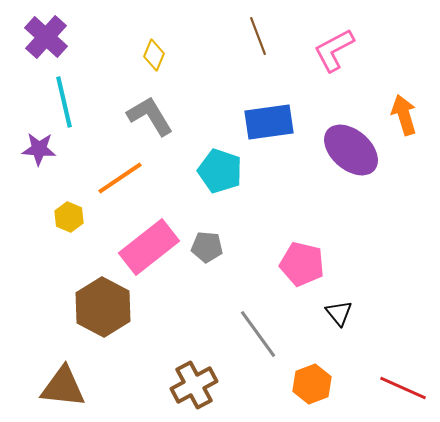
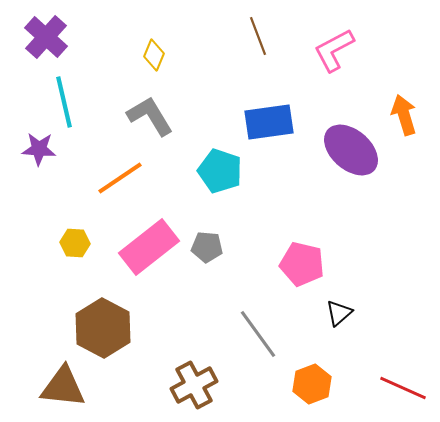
yellow hexagon: moved 6 px right, 26 px down; rotated 20 degrees counterclockwise
brown hexagon: moved 21 px down
black triangle: rotated 28 degrees clockwise
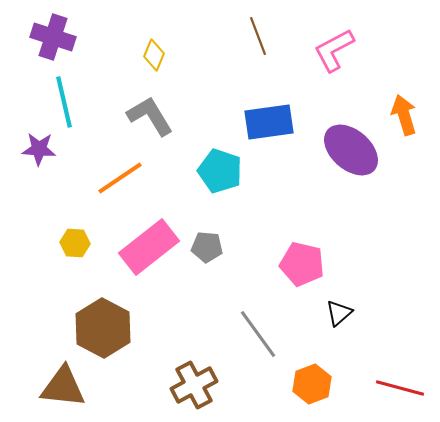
purple cross: moved 7 px right; rotated 24 degrees counterclockwise
red line: moved 3 px left; rotated 9 degrees counterclockwise
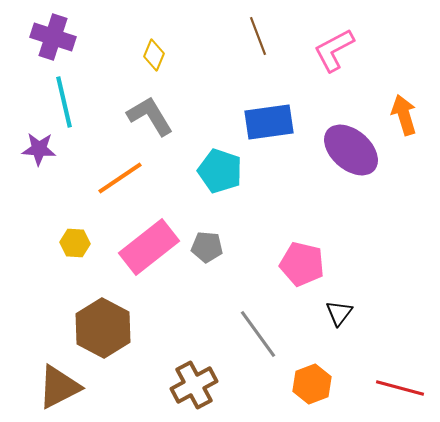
black triangle: rotated 12 degrees counterclockwise
brown triangle: moved 4 px left; rotated 33 degrees counterclockwise
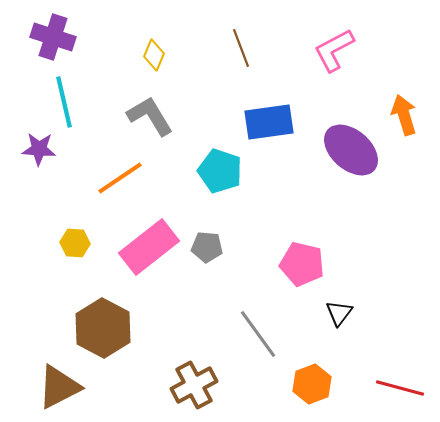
brown line: moved 17 px left, 12 px down
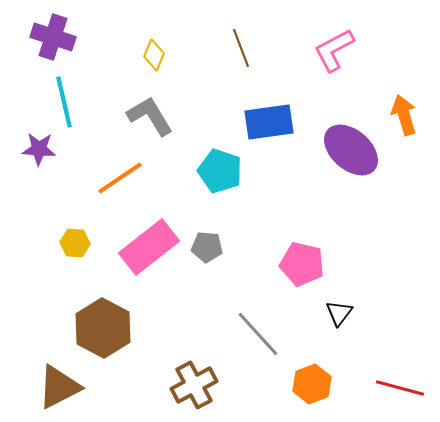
gray line: rotated 6 degrees counterclockwise
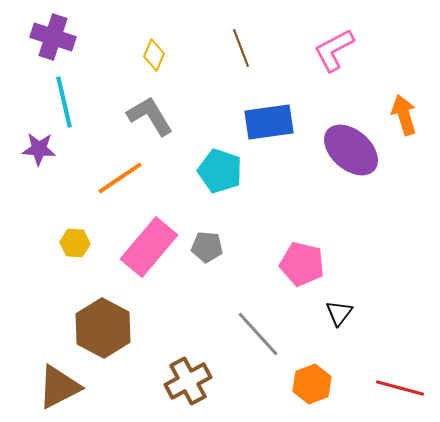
pink rectangle: rotated 12 degrees counterclockwise
brown cross: moved 6 px left, 4 px up
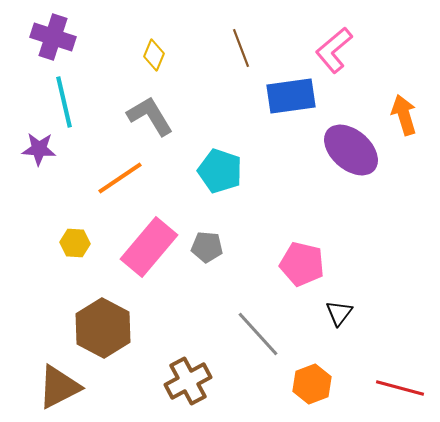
pink L-shape: rotated 12 degrees counterclockwise
blue rectangle: moved 22 px right, 26 px up
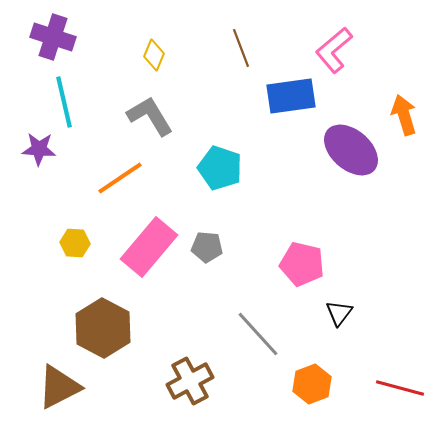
cyan pentagon: moved 3 px up
brown cross: moved 2 px right
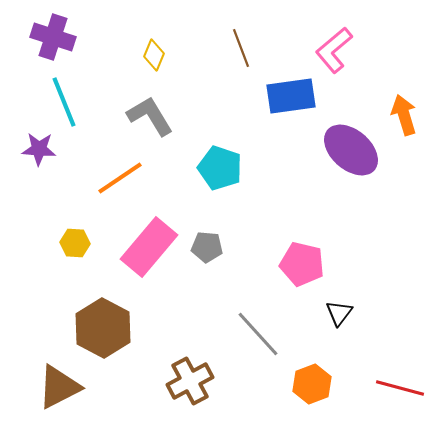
cyan line: rotated 9 degrees counterclockwise
